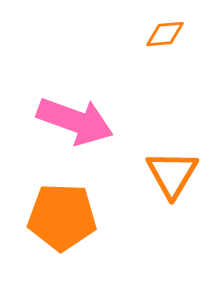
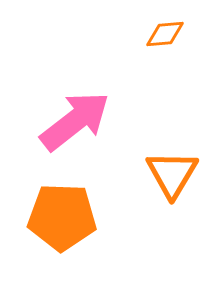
pink arrow: rotated 58 degrees counterclockwise
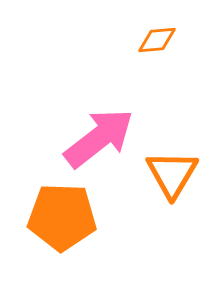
orange diamond: moved 8 px left, 6 px down
pink arrow: moved 24 px right, 17 px down
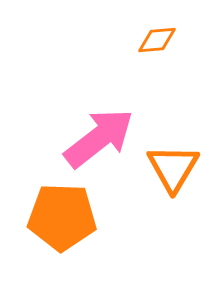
orange triangle: moved 1 px right, 6 px up
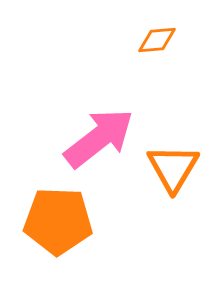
orange pentagon: moved 4 px left, 4 px down
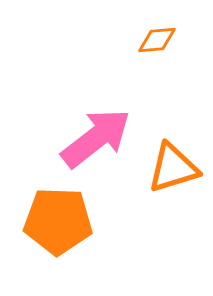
pink arrow: moved 3 px left
orange triangle: rotated 42 degrees clockwise
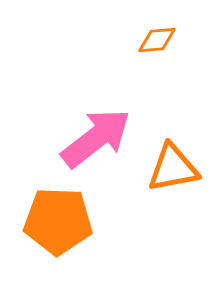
orange triangle: rotated 6 degrees clockwise
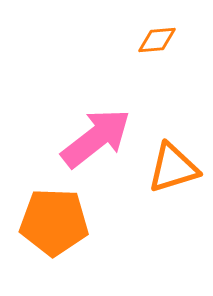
orange triangle: rotated 6 degrees counterclockwise
orange pentagon: moved 4 px left, 1 px down
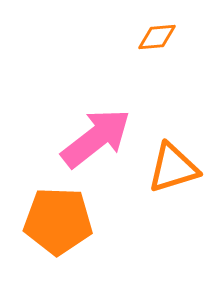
orange diamond: moved 3 px up
orange pentagon: moved 4 px right, 1 px up
